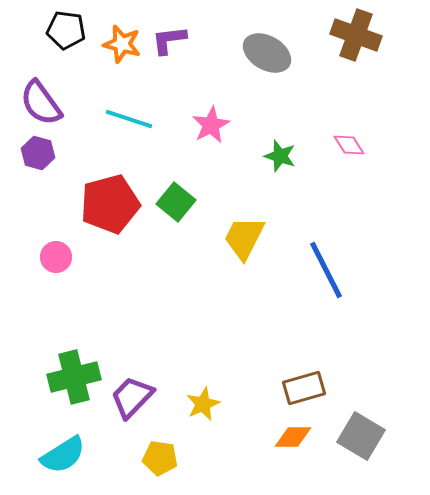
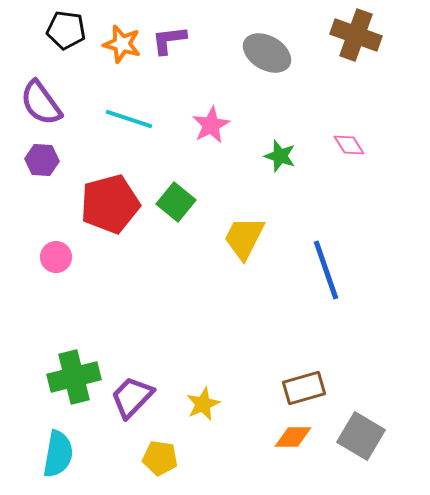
purple hexagon: moved 4 px right, 7 px down; rotated 12 degrees counterclockwise
blue line: rotated 8 degrees clockwise
cyan semicircle: moved 5 px left, 1 px up; rotated 48 degrees counterclockwise
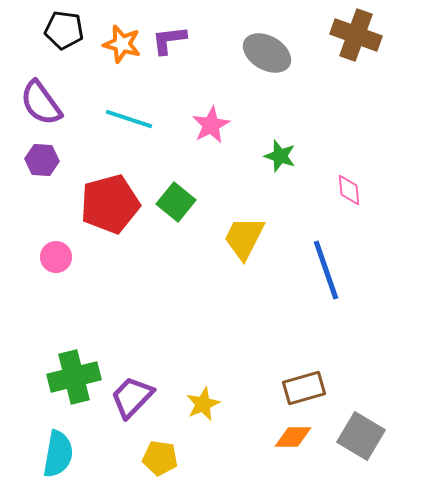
black pentagon: moved 2 px left
pink diamond: moved 45 px down; rotated 28 degrees clockwise
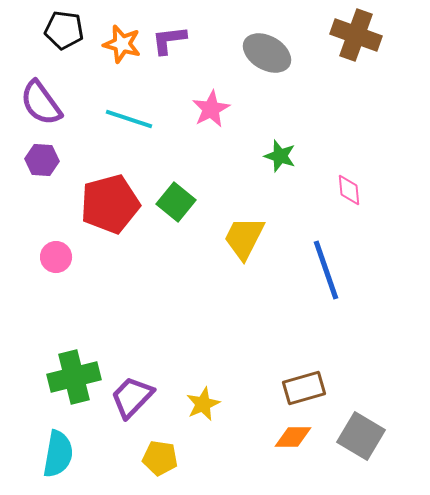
pink star: moved 16 px up
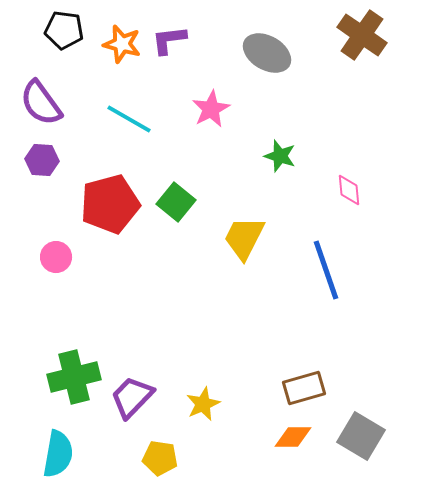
brown cross: moved 6 px right; rotated 15 degrees clockwise
cyan line: rotated 12 degrees clockwise
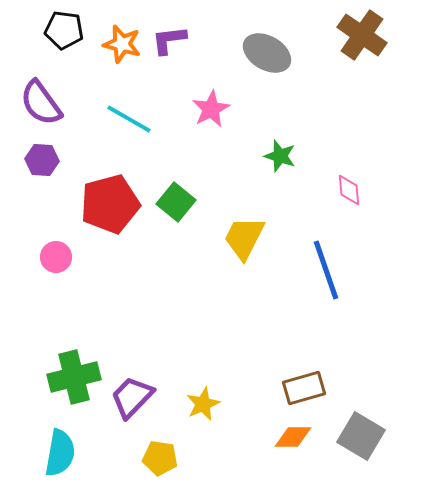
cyan semicircle: moved 2 px right, 1 px up
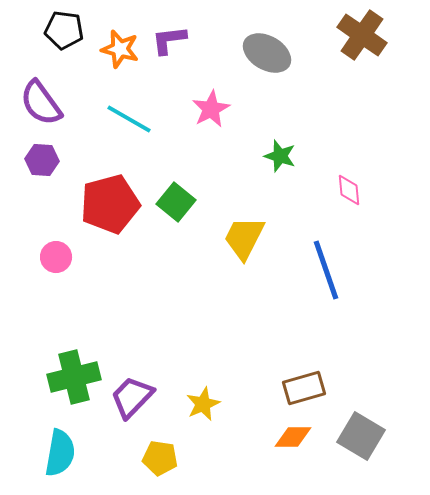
orange star: moved 2 px left, 5 px down
